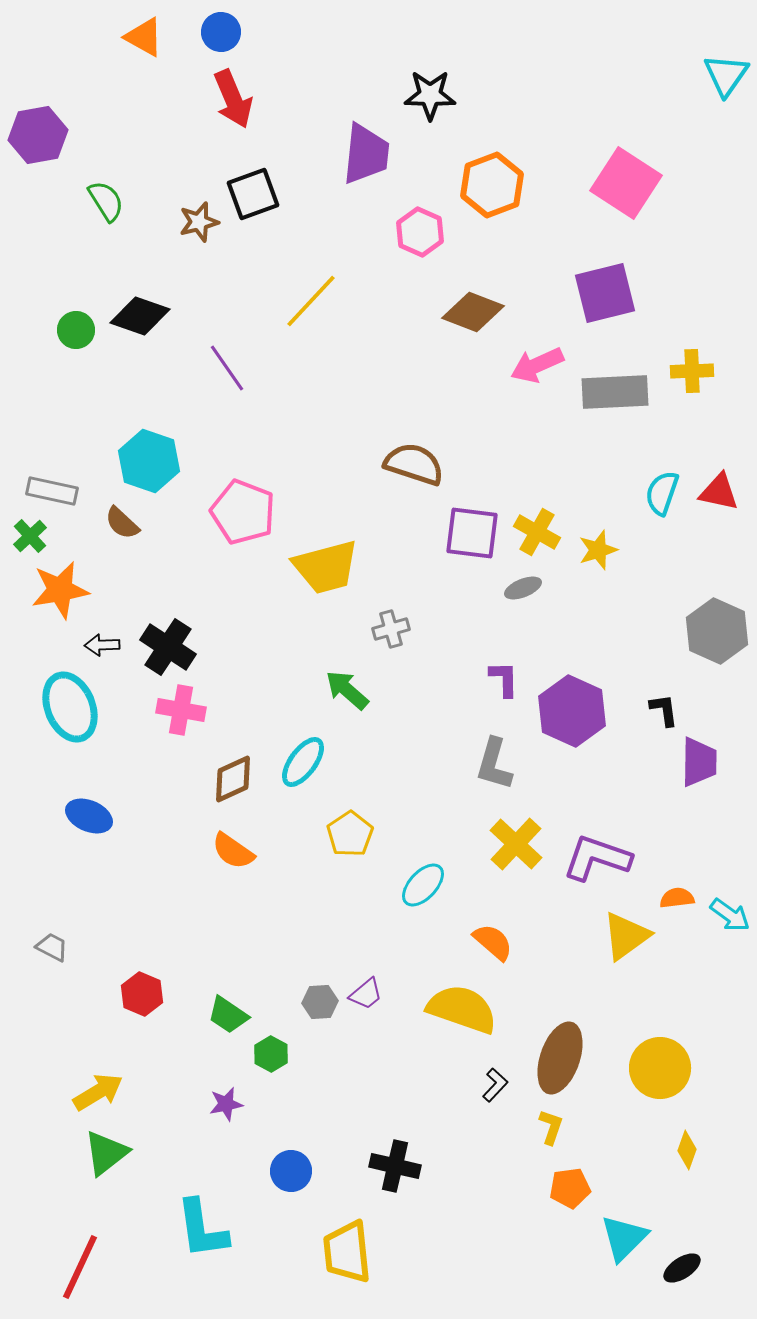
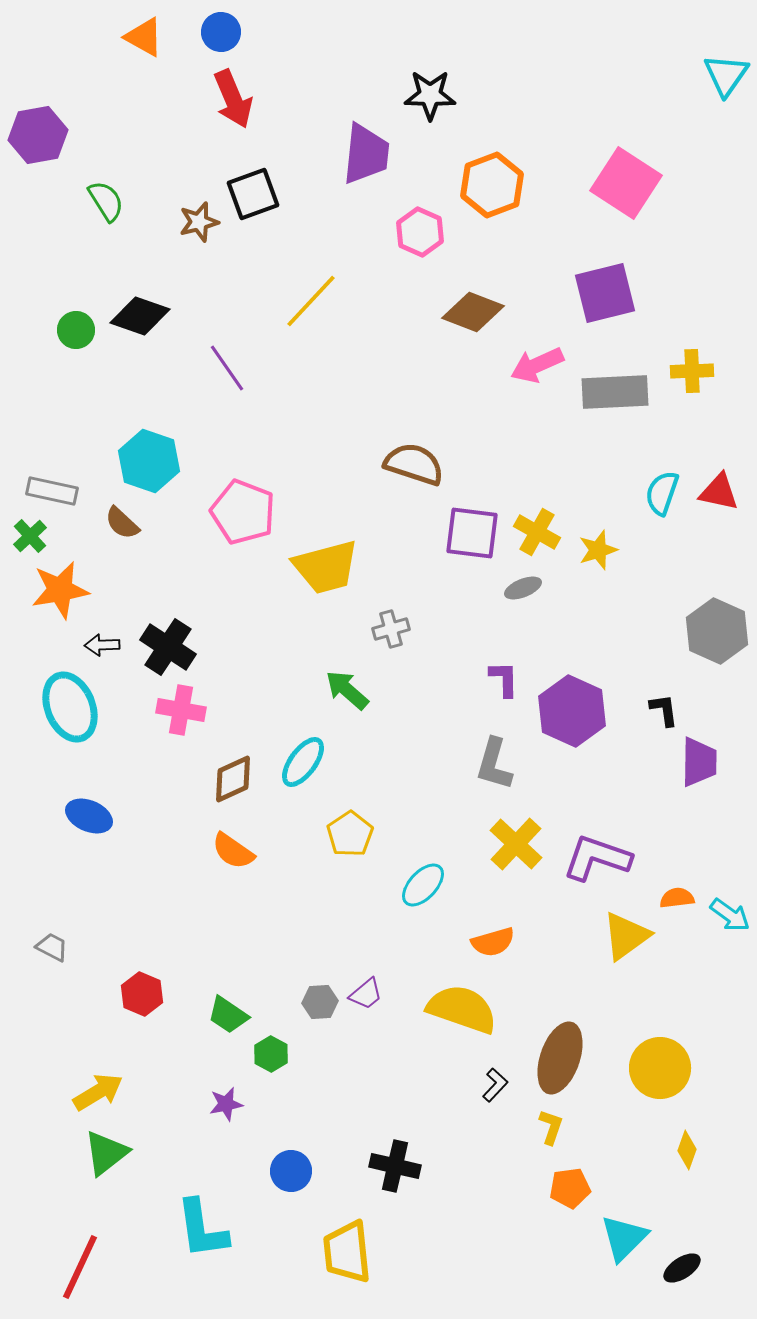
orange semicircle at (493, 942): rotated 123 degrees clockwise
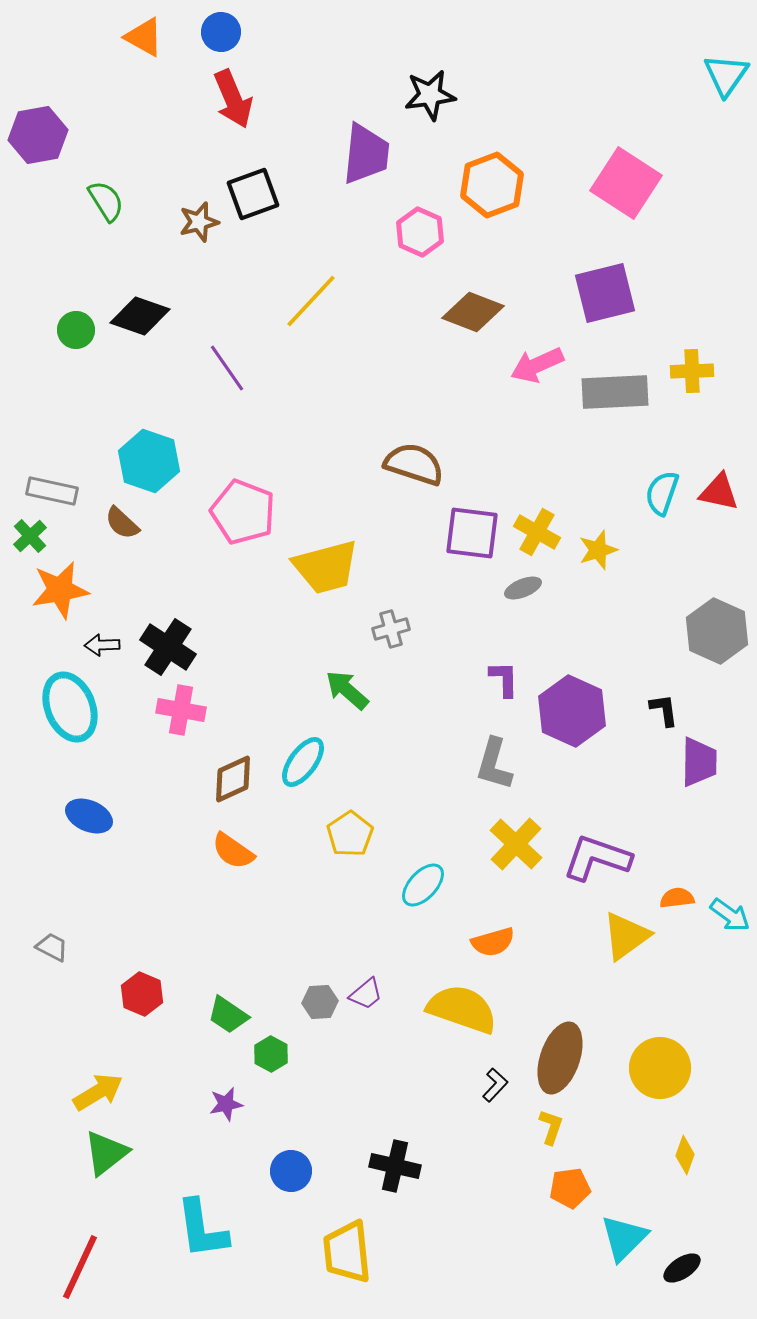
black star at (430, 95): rotated 9 degrees counterclockwise
yellow diamond at (687, 1150): moved 2 px left, 5 px down
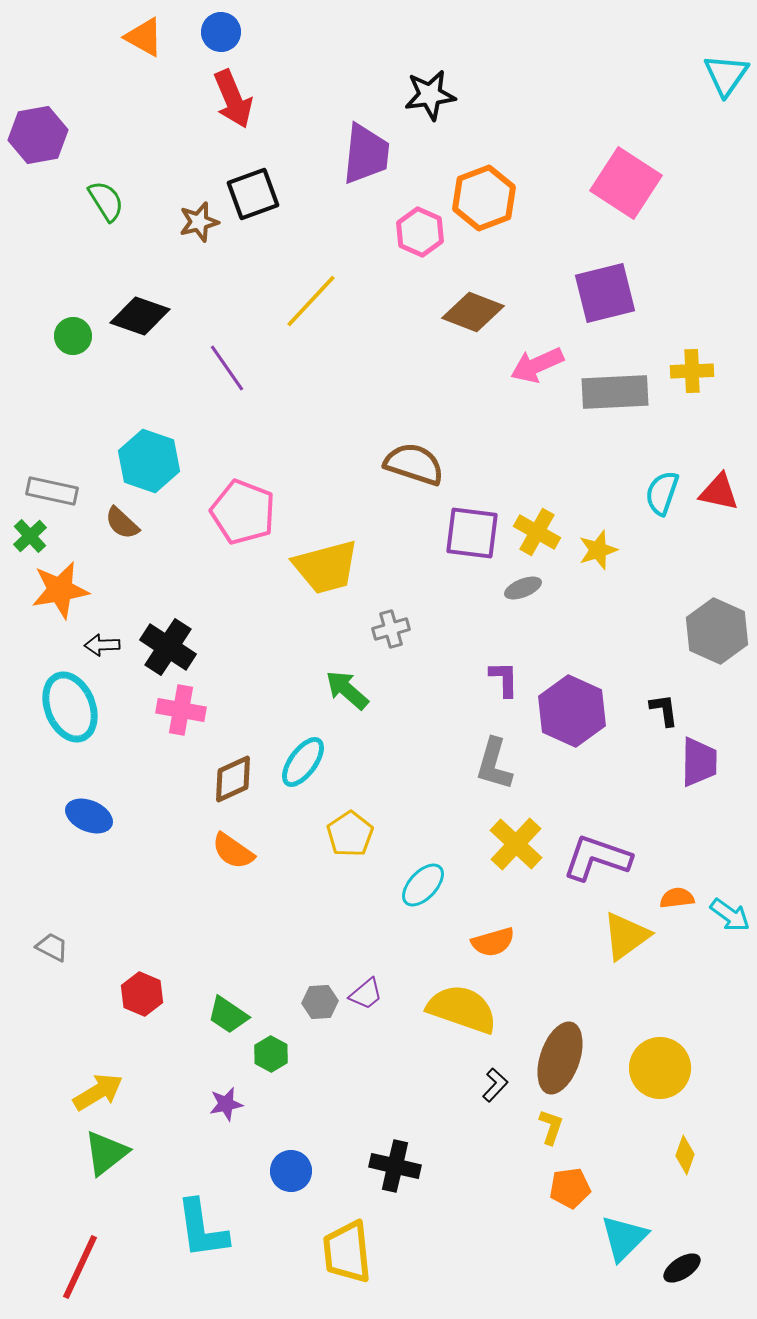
orange hexagon at (492, 185): moved 8 px left, 13 px down
green circle at (76, 330): moved 3 px left, 6 px down
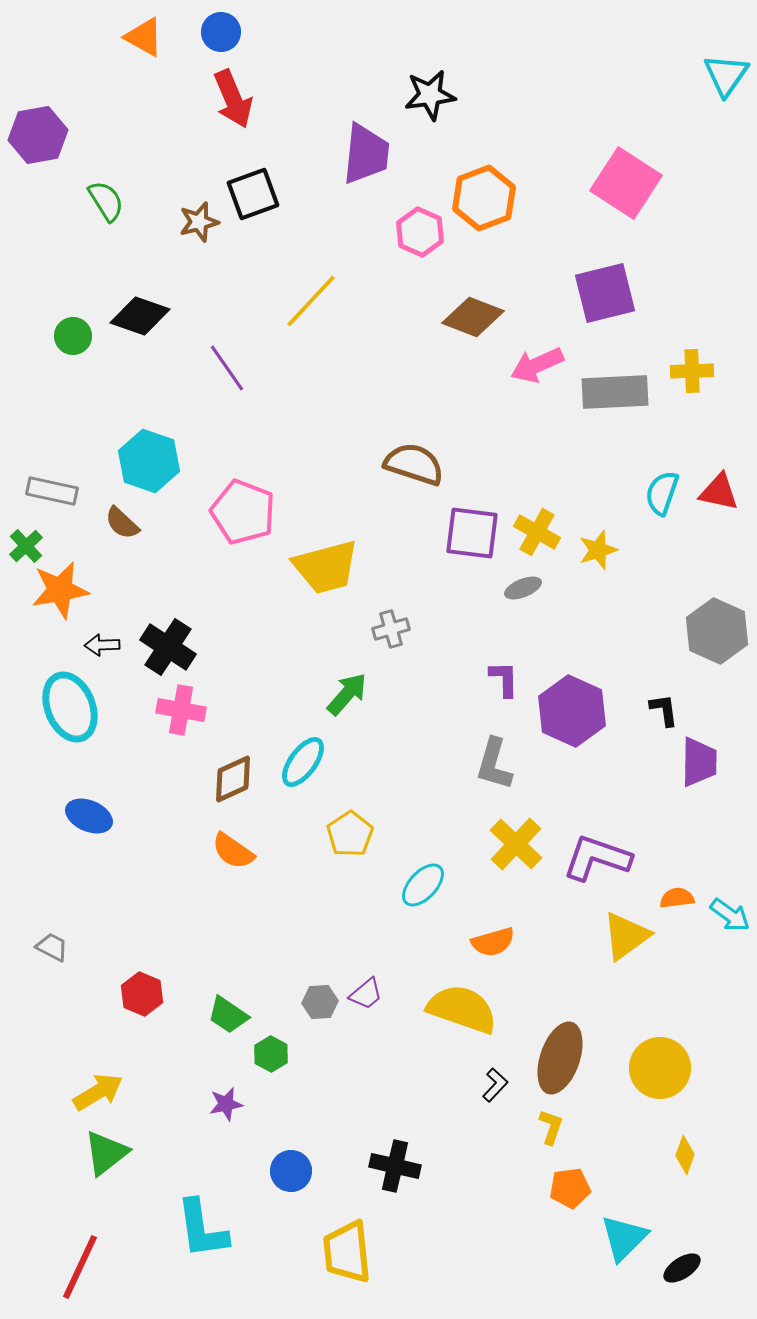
brown diamond at (473, 312): moved 5 px down
green cross at (30, 536): moved 4 px left, 10 px down
green arrow at (347, 690): moved 4 px down; rotated 90 degrees clockwise
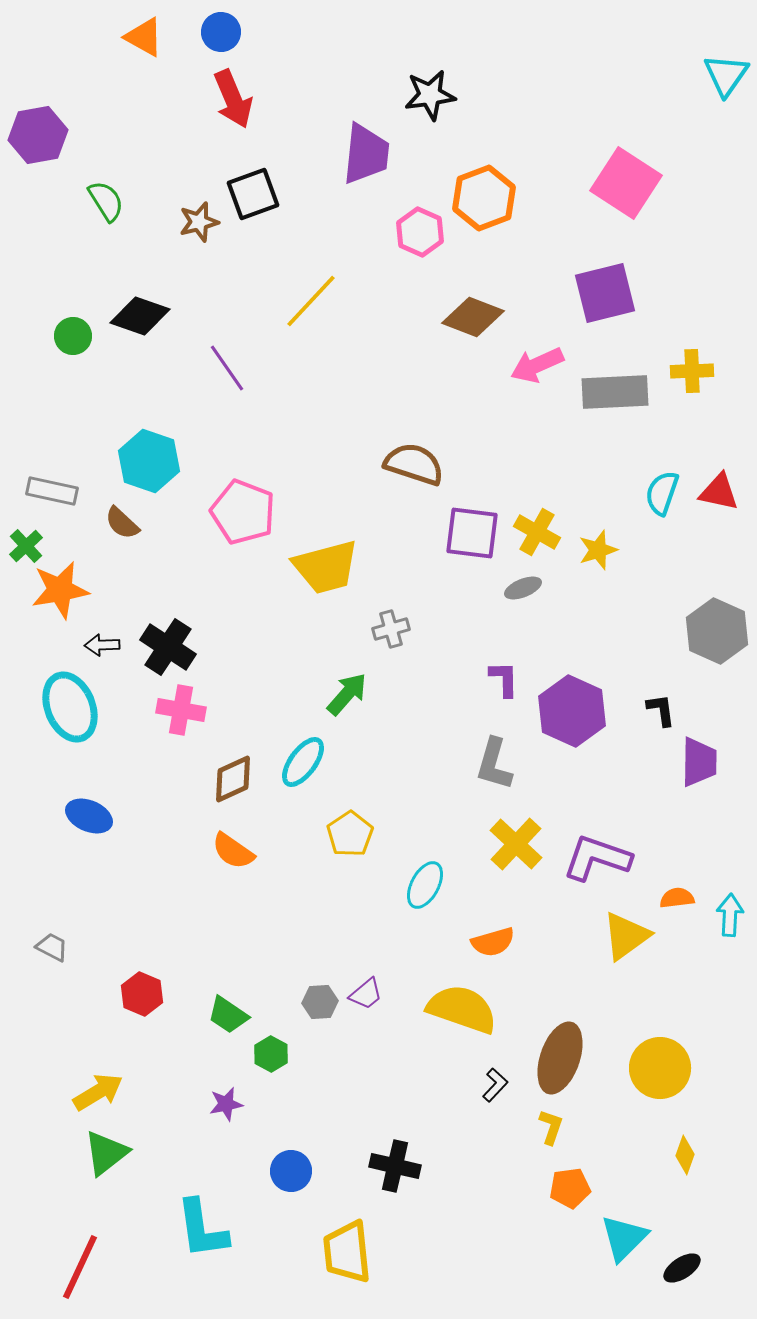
black L-shape at (664, 710): moved 3 px left
cyan ellipse at (423, 885): moved 2 px right; rotated 15 degrees counterclockwise
cyan arrow at (730, 915): rotated 123 degrees counterclockwise
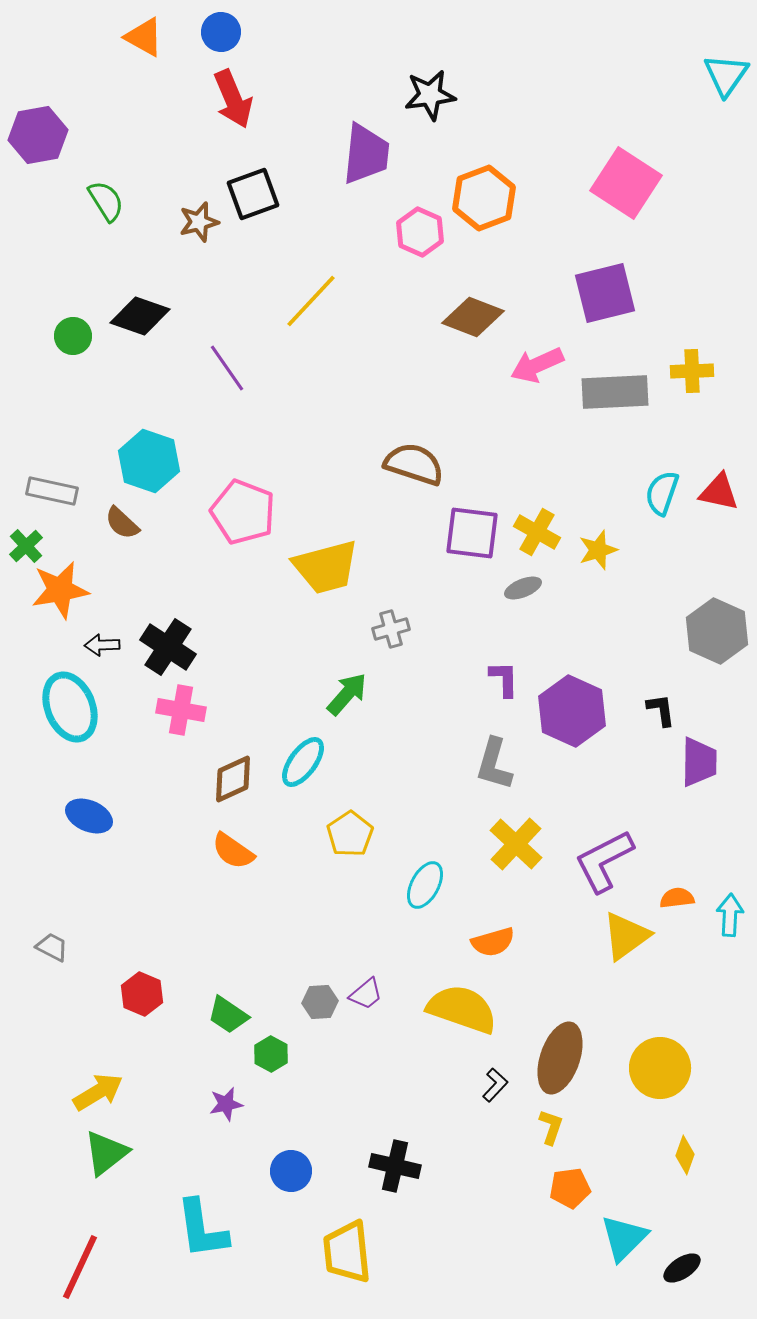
purple L-shape at (597, 858): moved 7 px right, 3 px down; rotated 46 degrees counterclockwise
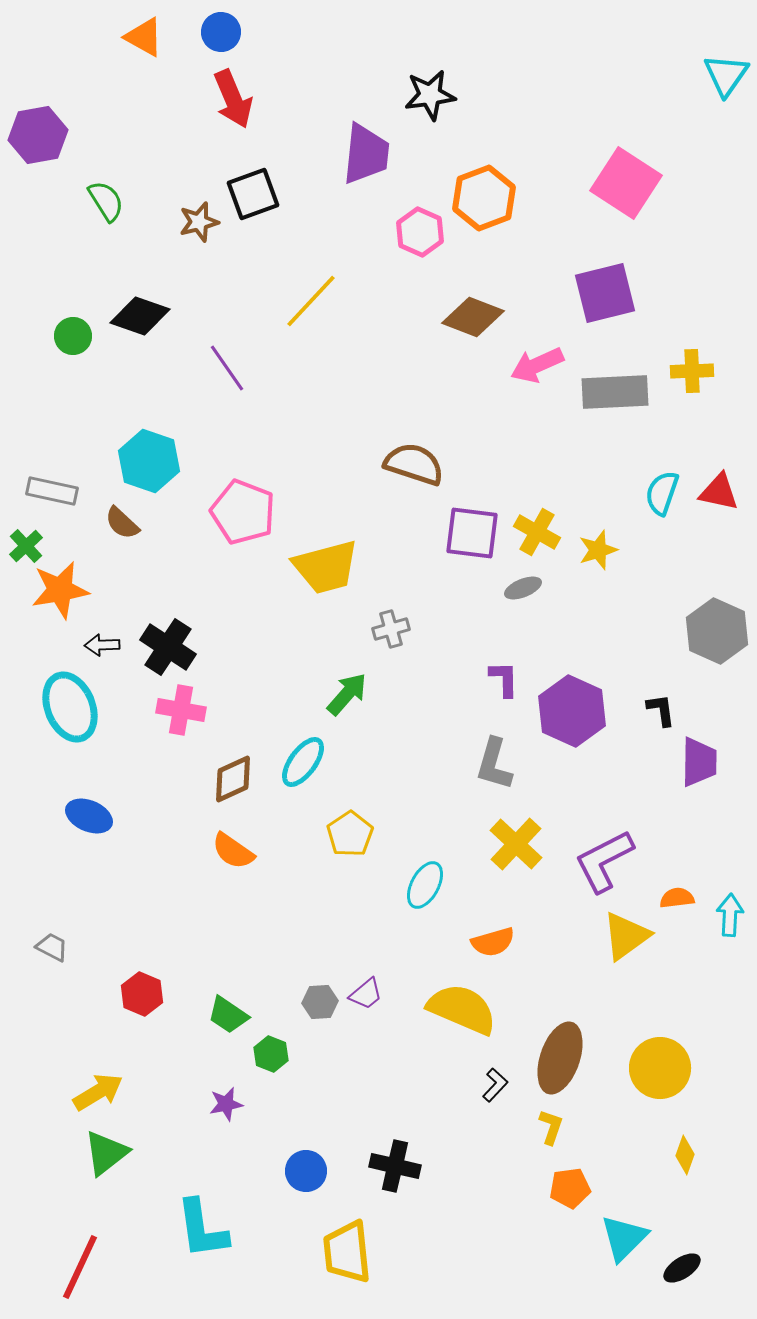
yellow semicircle at (462, 1009): rotated 4 degrees clockwise
green hexagon at (271, 1054): rotated 8 degrees counterclockwise
blue circle at (291, 1171): moved 15 px right
